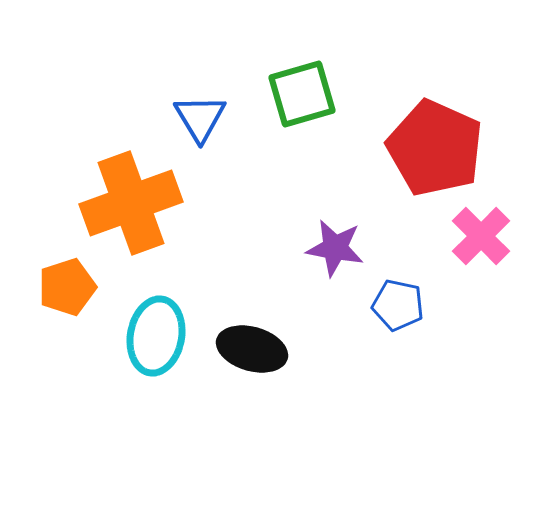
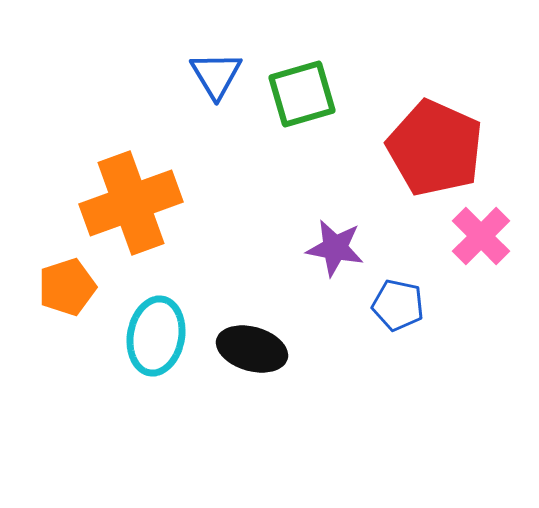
blue triangle: moved 16 px right, 43 px up
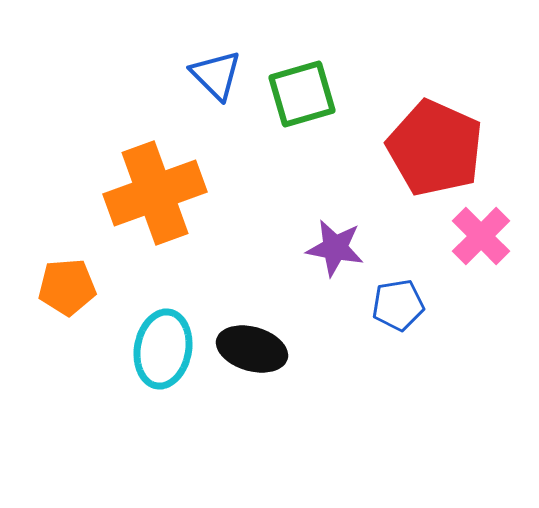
blue triangle: rotated 14 degrees counterclockwise
orange cross: moved 24 px right, 10 px up
orange pentagon: rotated 14 degrees clockwise
blue pentagon: rotated 21 degrees counterclockwise
cyan ellipse: moved 7 px right, 13 px down
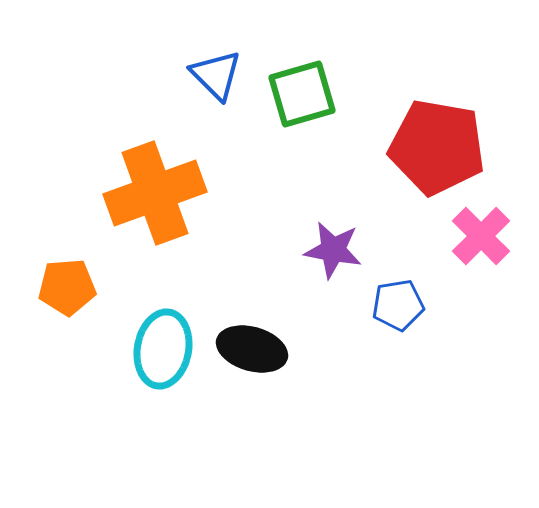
red pentagon: moved 2 px right, 1 px up; rotated 14 degrees counterclockwise
purple star: moved 2 px left, 2 px down
